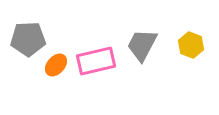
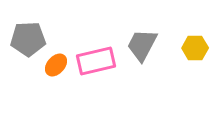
yellow hexagon: moved 4 px right, 3 px down; rotated 20 degrees counterclockwise
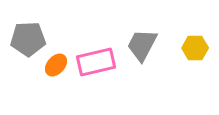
pink rectangle: moved 1 px down
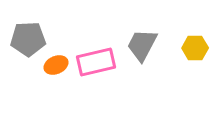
orange ellipse: rotated 25 degrees clockwise
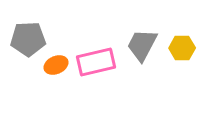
yellow hexagon: moved 13 px left
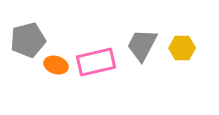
gray pentagon: moved 1 px down; rotated 12 degrees counterclockwise
orange ellipse: rotated 40 degrees clockwise
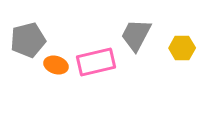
gray trapezoid: moved 6 px left, 10 px up
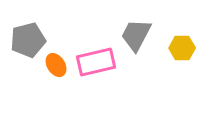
orange ellipse: rotated 40 degrees clockwise
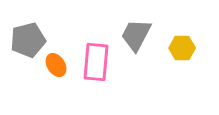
pink rectangle: rotated 72 degrees counterclockwise
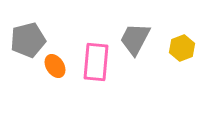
gray trapezoid: moved 1 px left, 4 px down
yellow hexagon: rotated 20 degrees counterclockwise
orange ellipse: moved 1 px left, 1 px down
